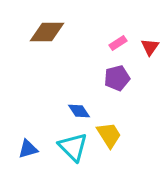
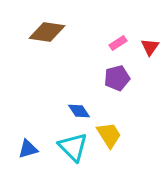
brown diamond: rotated 9 degrees clockwise
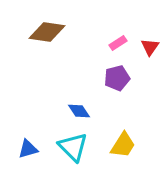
yellow trapezoid: moved 14 px right, 10 px down; rotated 64 degrees clockwise
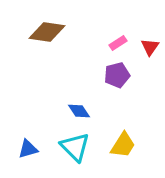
purple pentagon: moved 3 px up
cyan triangle: moved 2 px right
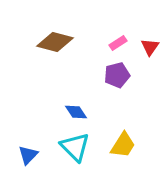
brown diamond: moved 8 px right, 10 px down; rotated 6 degrees clockwise
blue diamond: moved 3 px left, 1 px down
blue triangle: moved 6 px down; rotated 30 degrees counterclockwise
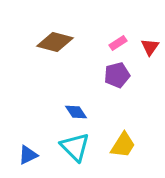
blue triangle: rotated 20 degrees clockwise
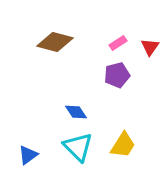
cyan triangle: moved 3 px right
blue triangle: rotated 10 degrees counterclockwise
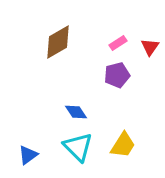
brown diamond: moved 3 px right; rotated 45 degrees counterclockwise
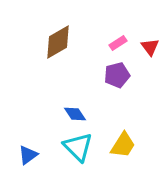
red triangle: rotated 12 degrees counterclockwise
blue diamond: moved 1 px left, 2 px down
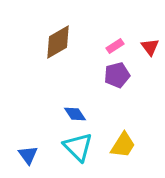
pink rectangle: moved 3 px left, 3 px down
blue triangle: rotated 30 degrees counterclockwise
